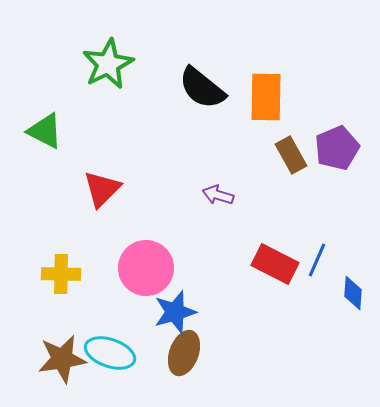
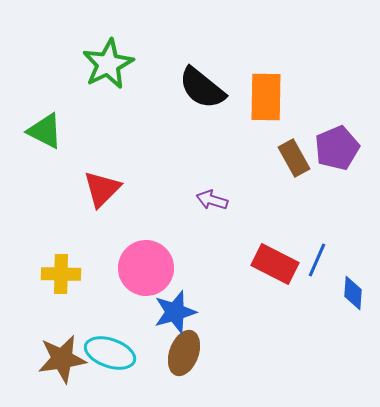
brown rectangle: moved 3 px right, 3 px down
purple arrow: moved 6 px left, 5 px down
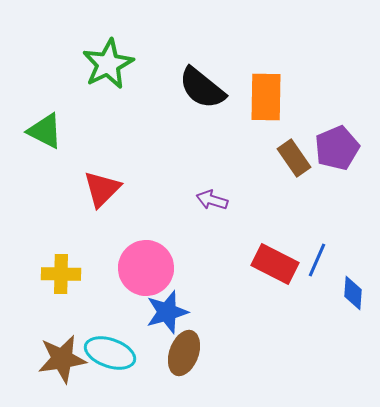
brown rectangle: rotated 6 degrees counterclockwise
blue star: moved 8 px left
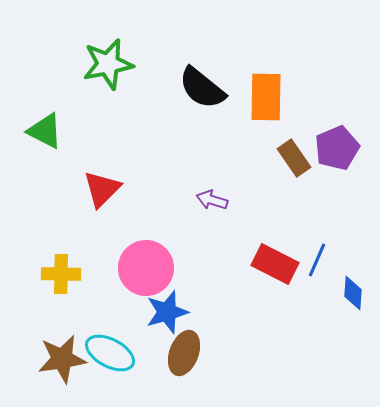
green star: rotated 15 degrees clockwise
cyan ellipse: rotated 9 degrees clockwise
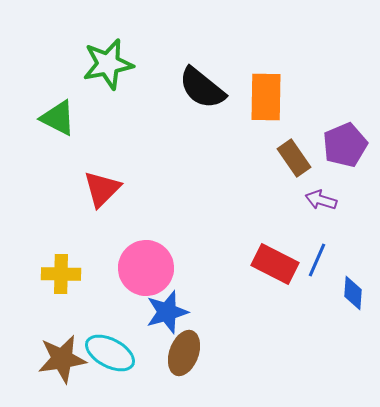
green triangle: moved 13 px right, 13 px up
purple pentagon: moved 8 px right, 3 px up
purple arrow: moved 109 px right
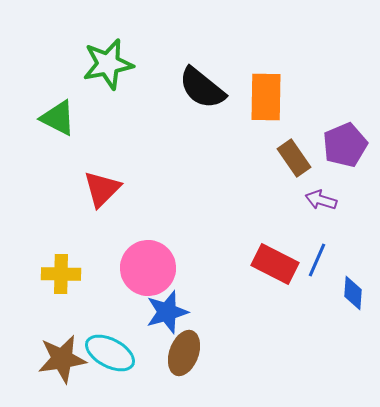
pink circle: moved 2 px right
